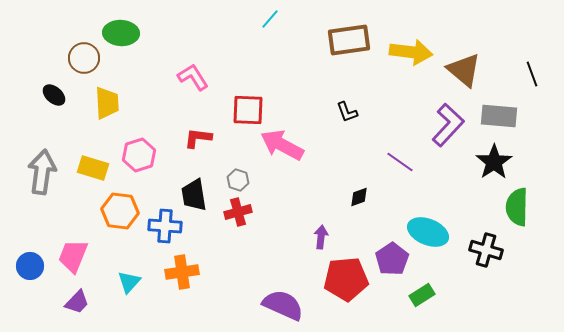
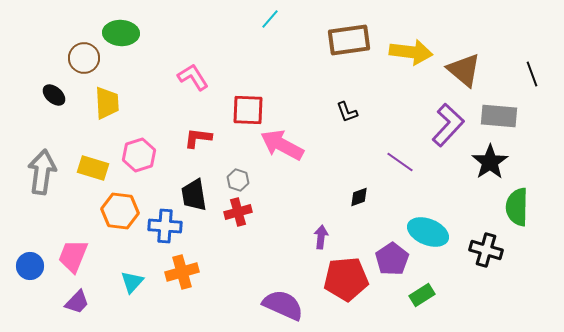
black star: moved 4 px left
orange cross: rotated 8 degrees counterclockwise
cyan triangle: moved 3 px right
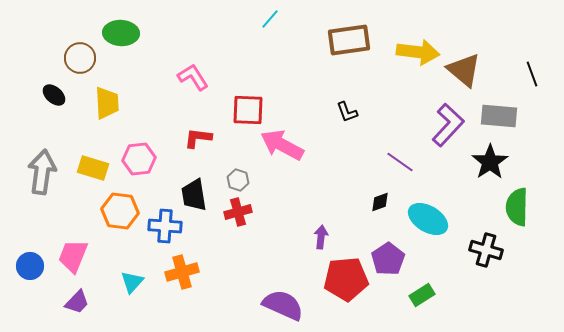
yellow arrow: moved 7 px right
brown circle: moved 4 px left
pink hexagon: moved 4 px down; rotated 12 degrees clockwise
black diamond: moved 21 px right, 5 px down
cyan ellipse: moved 13 px up; rotated 9 degrees clockwise
purple pentagon: moved 4 px left
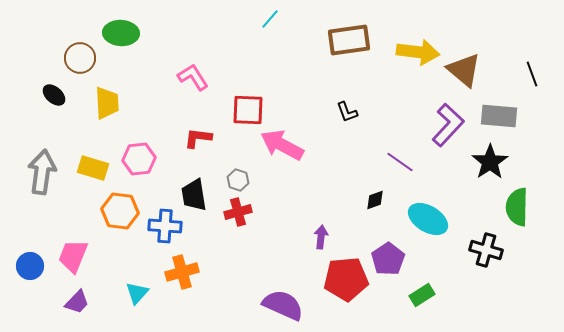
black diamond: moved 5 px left, 2 px up
cyan triangle: moved 5 px right, 11 px down
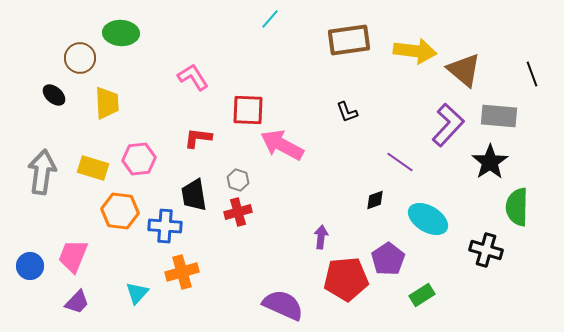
yellow arrow: moved 3 px left, 1 px up
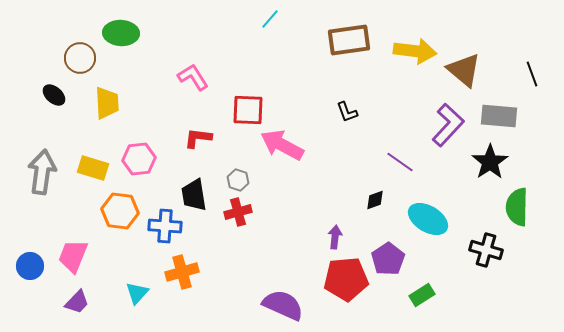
purple arrow: moved 14 px right
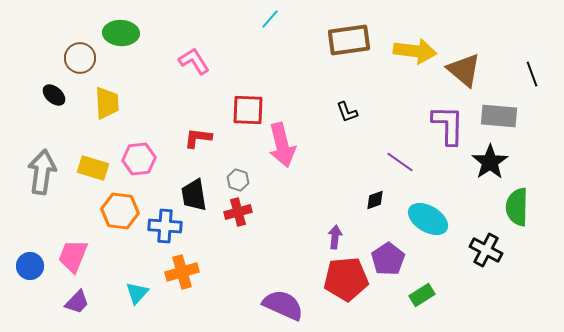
pink L-shape: moved 1 px right, 16 px up
purple L-shape: rotated 42 degrees counterclockwise
pink arrow: rotated 132 degrees counterclockwise
black cross: rotated 12 degrees clockwise
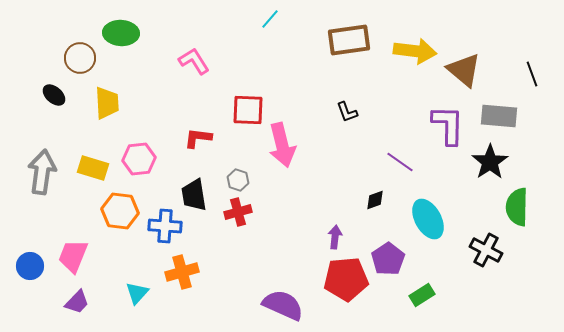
cyan ellipse: rotated 30 degrees clockwise
